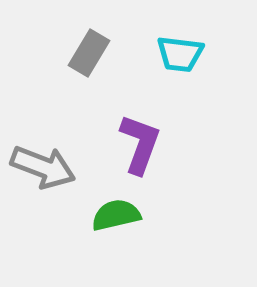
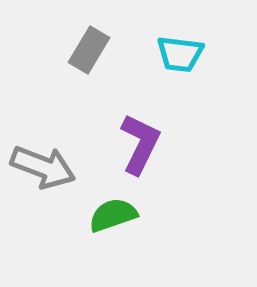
gray rectangle: moved 3 px up
purple L-shape: rotated 6 degrees clockwise
green semicircle: moved 3 px left; rotated 6 degrees counterclockwise
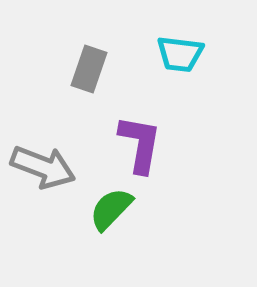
gray rectangle: moved 19 px down; rotated 12 degrees counterclockwise
purple L-shape: rotated 16 degrees counterclockwise
green semicircle: moved 2 px left, 6 px up; rotated 27 degrees counterclockwise
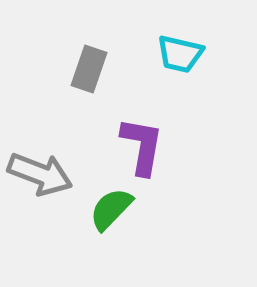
cyan trapezoid: rotated 6 degrees clockwise
purple L-shape: moved 2 px right, 2 px down
gray arrow: moved 3 px left, 7 px down
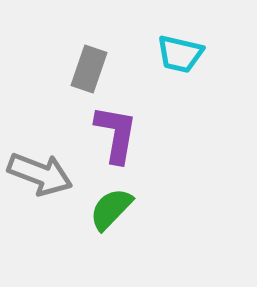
purple L-shape: moved 26 px left, 12 px up
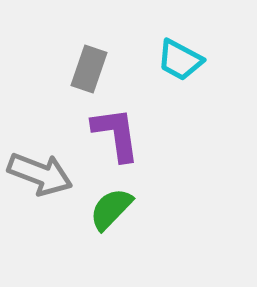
cyan trapezoid: moved 6 px down; rotated 15 degrees clockwise
purple L-shape: rotated 18 degrees counterclockwise
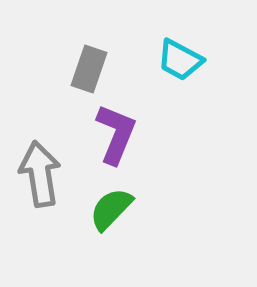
purple L-shape: rotated 30 degrees clockwise
gray arrow: rotated 120 degrees counterclockwise
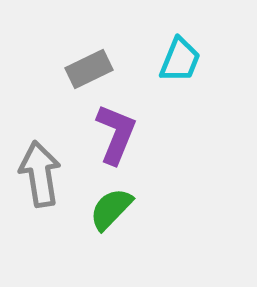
cyan trapezoid: rotated 96 degrees counterclockwise
gray rectangle: rotated 45 degrees clockwise
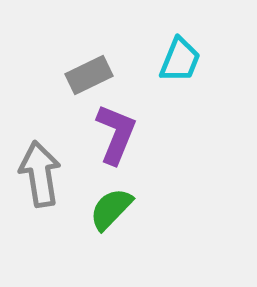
gray rectangle: moved 6 px down
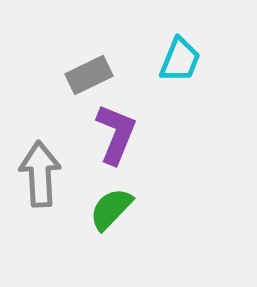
gray arrow: rotated 6 degrees clockwise
